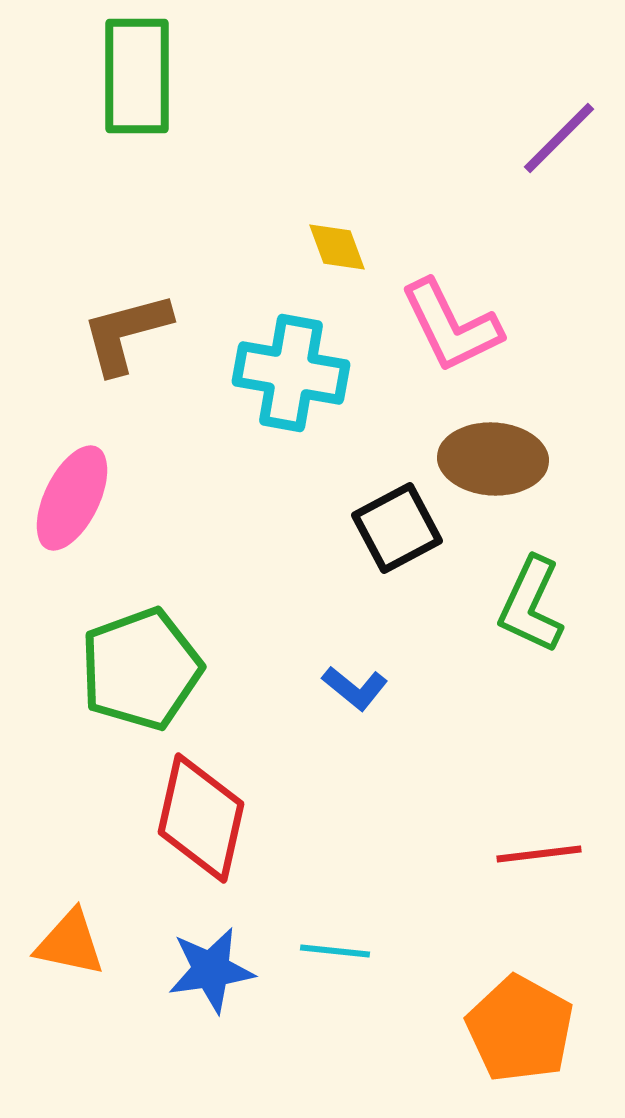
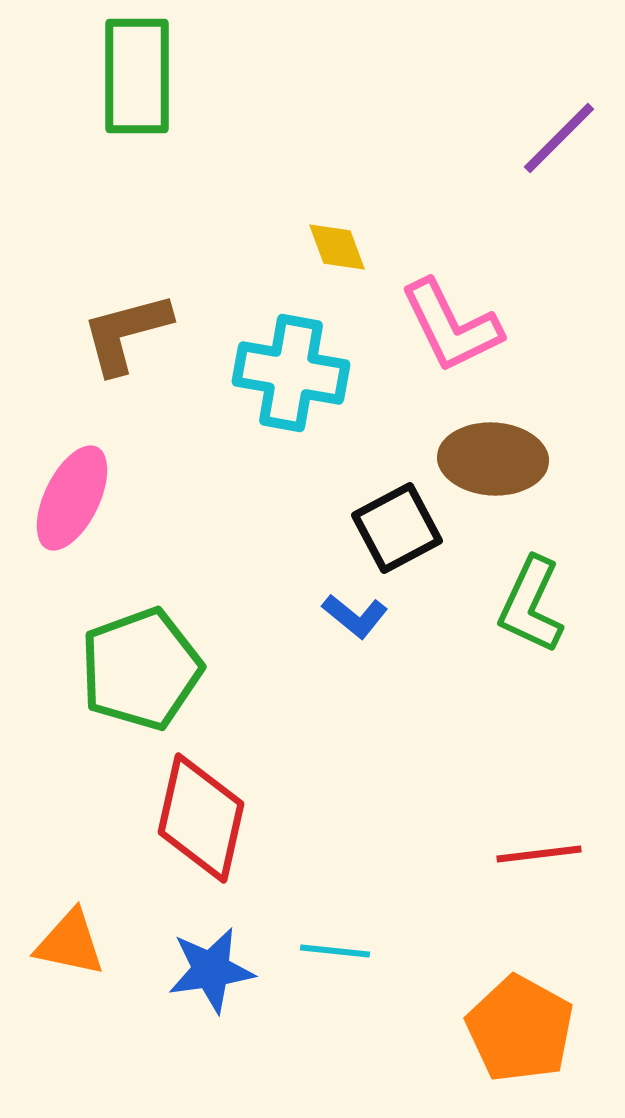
blue L-shape: moved 72 px up
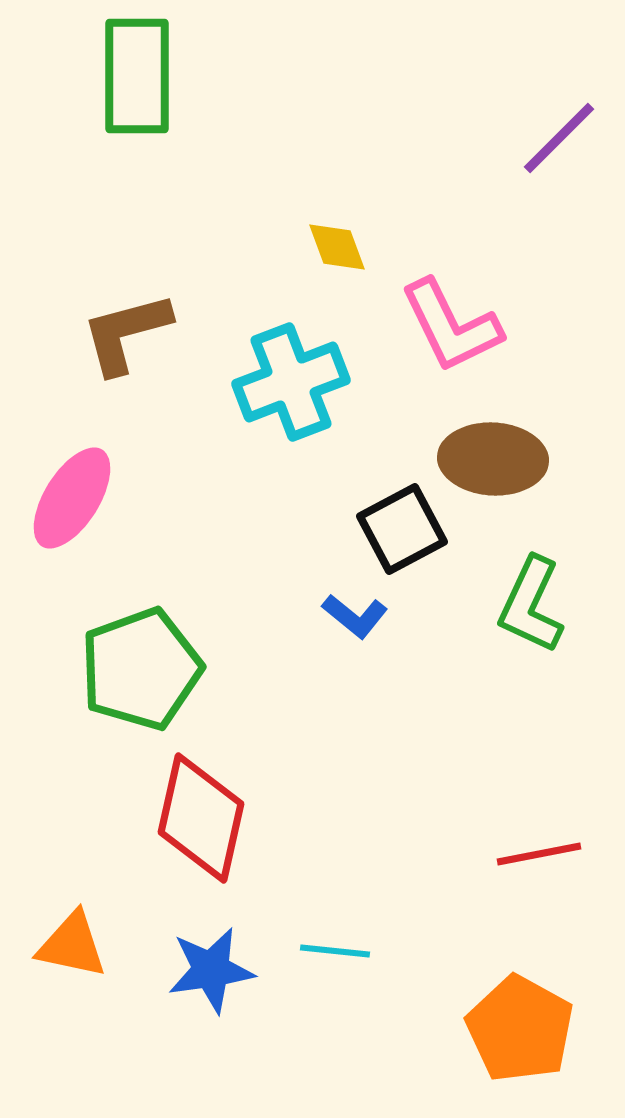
cyan cross: moved 9 px down; rotated 31 degrees counterclockwise
pink ellipse: rotated 6 degrees clockwise
black square: moved 5 px right, 1 px down
red line: rotated 4 degrees counterclockwise
orange triangle: moved 2 px right, 2 px down
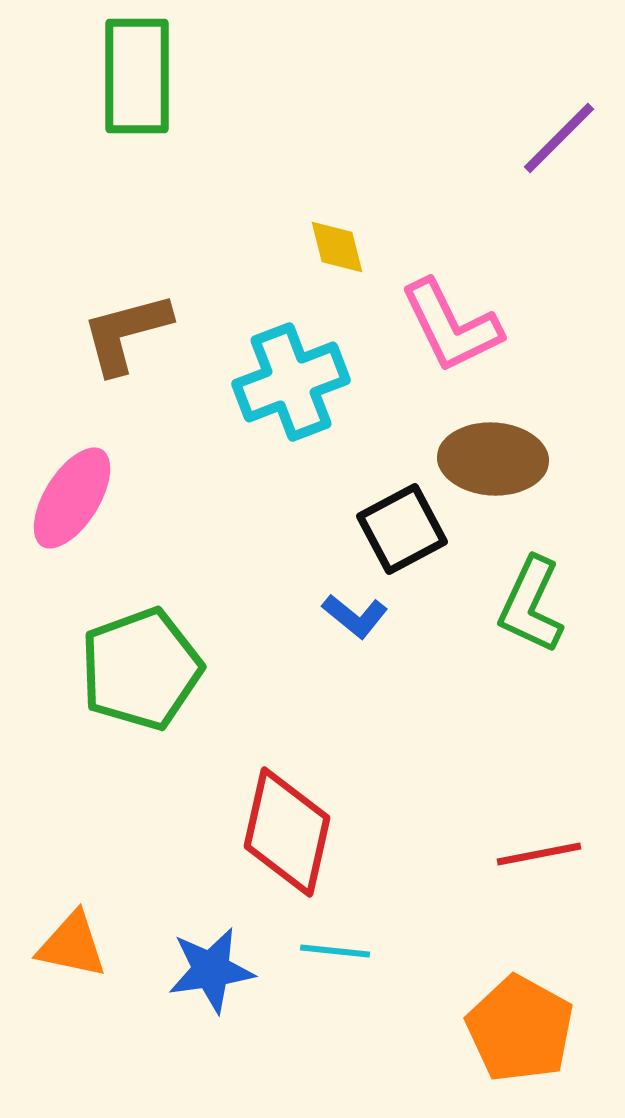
yellow diamond: rotated 6 degrees clockwise
red diamond: moved 86 px right, 14 px down
